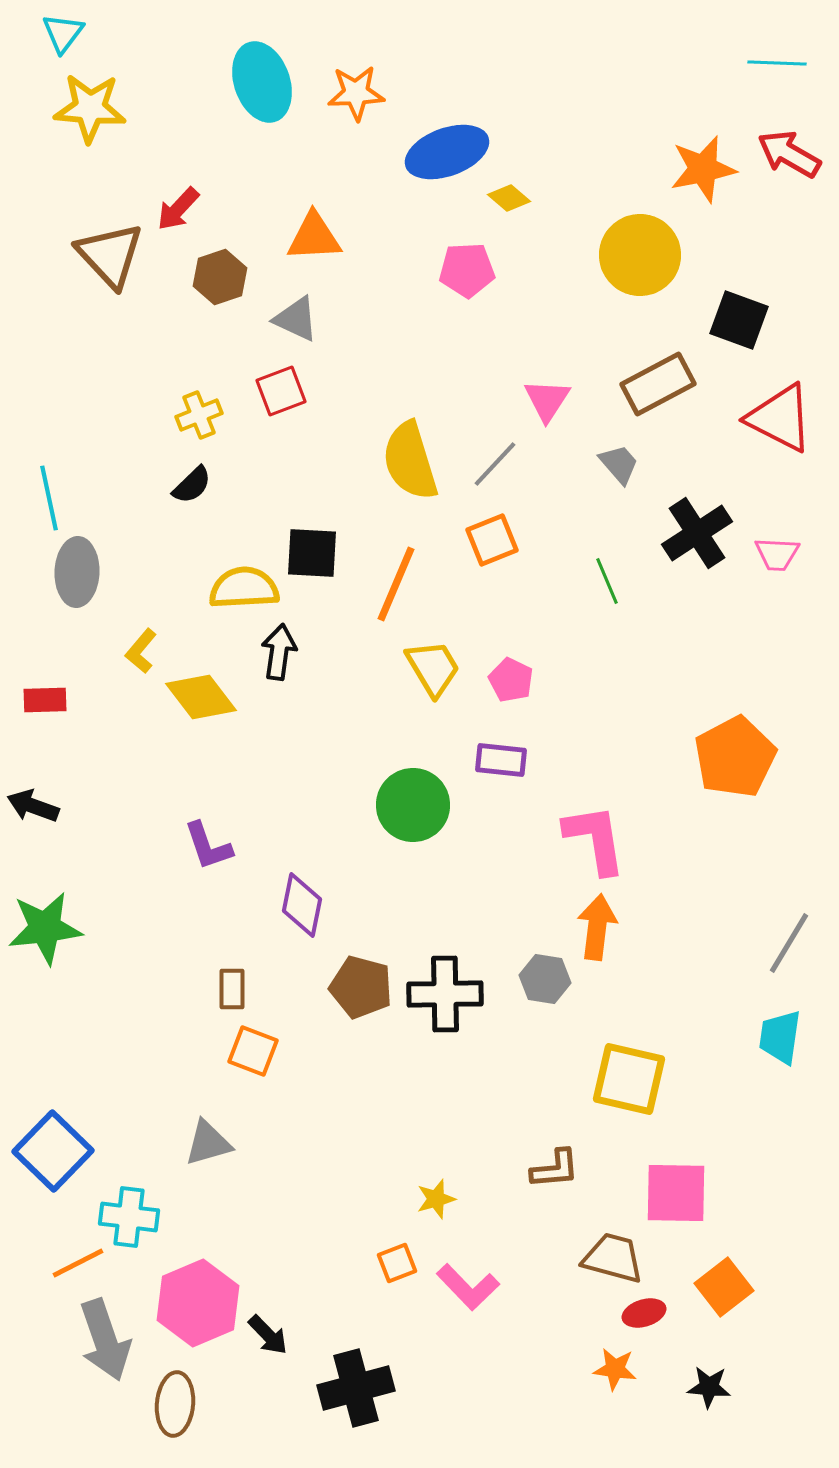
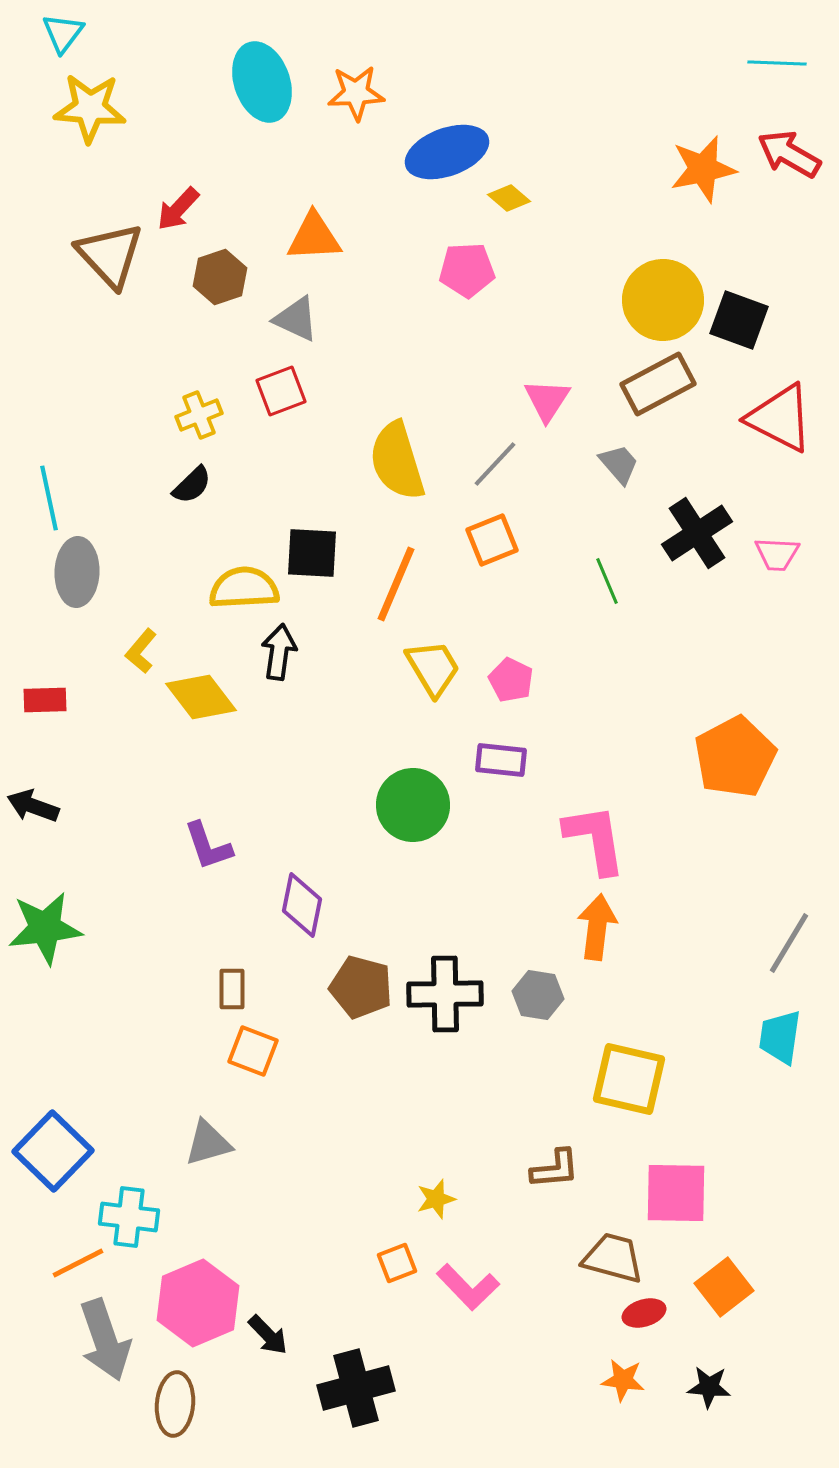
yellow circle at (640, 255): moved 23 px right, 45 px down
yellow semicircle at (410, 461): moved 13 px left
gray hexagon at (545, 979): moved 7 px left, 16 px down
orange star at (615, 1369): moved 8 px right, 11 px down
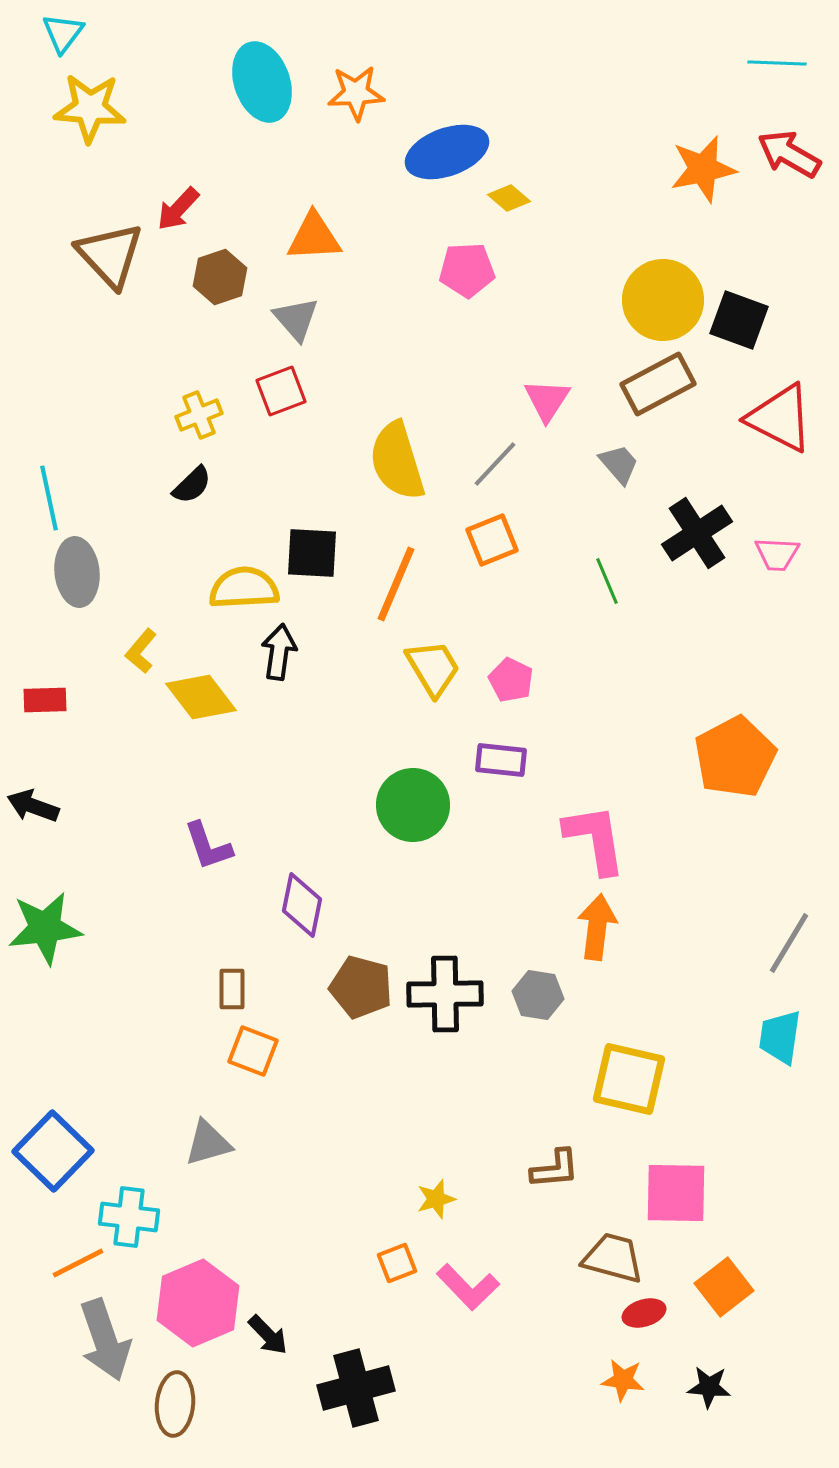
gray triangle at (296, 319): rotated 24 degrees clockwise
gray ellipse at (77, 572): rotated 8 degrees counterclockwise
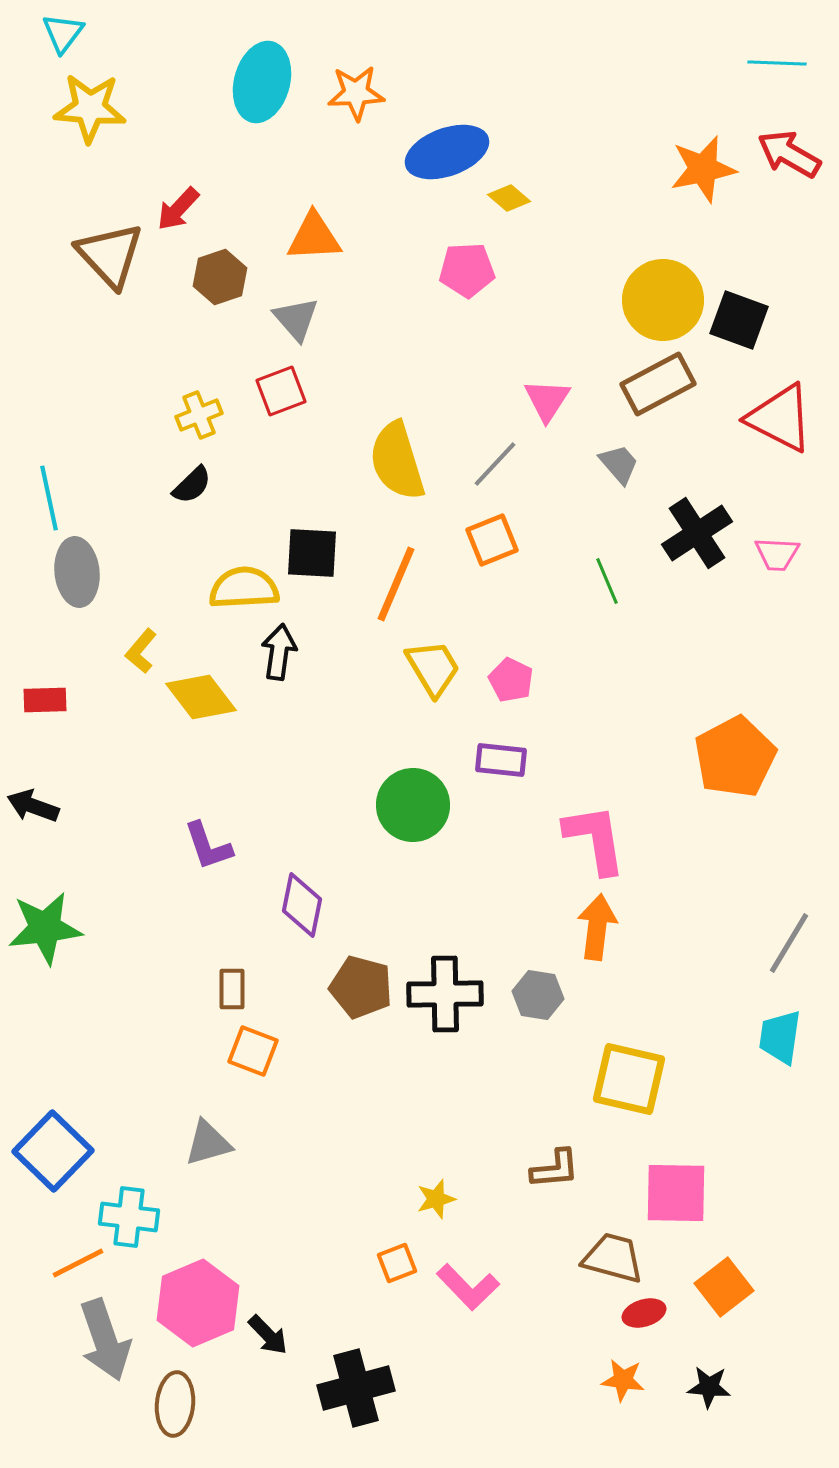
cyan ellipse at (262, 82): rotated 34 degrees clockwise
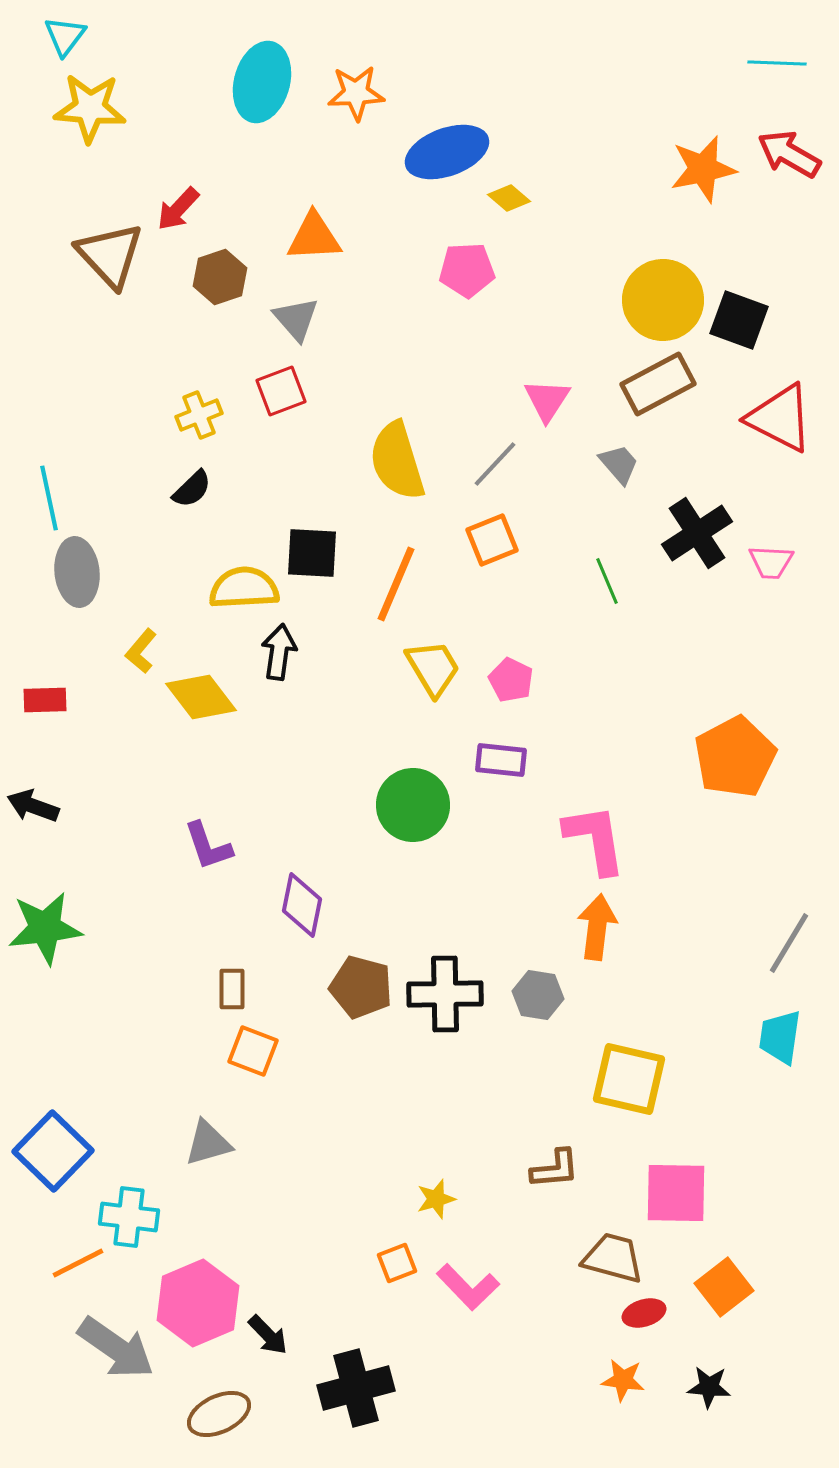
cyan triangle at (63, 33): moved 2 px right, 3 px down
black semicircle at (192, 485): moved 4 px down
pink trapezoid at (777, 554): moved 6 px left, 8 px down
gray arrow at (105, 1340): moved 11 px right, 8 px down; rotated 36 degrees counterclockwise
brown ellipse at (175, 1404): moved 44 px right, 10 px down; rotated 60 degrees clockwise
